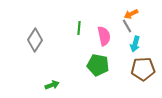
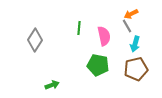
brown pentagon: moved 7 px left; rotated 10 degrees counterclockwise
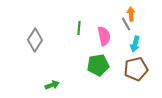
orange arrow: rotated 112 degrees clockwise
gray line: moved 1 px left, 2 px up
green pentagon: rotated 20 degrees counterclockwise
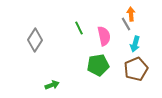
green line: rotated 32 degrees counterclockwise
brown pentagon: rotated 10 degrees counterclockwise
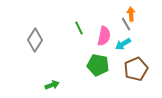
pink semicircle: rotated 24 degrees clockwise
cyan arrow: moved 12 px left; rotated 42 degrees clockwise
green pentagon: rotated 20 degrees clockwise
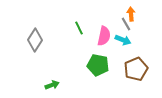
cyan arrow: moved 4 px up; rotated 126 degrees counterclockwise
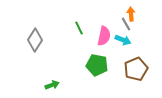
green pentagon: moved 1 px left
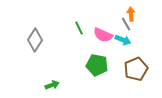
pink semicircle: moved 1 px left, 1 px up; rotated 102 degrees clockwise
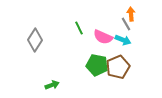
pink semicircle: moved 2 px down
brown pentagon: moved 18 px left, 2 px up
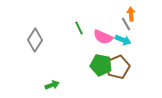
green pentagon: moved 4 px right
